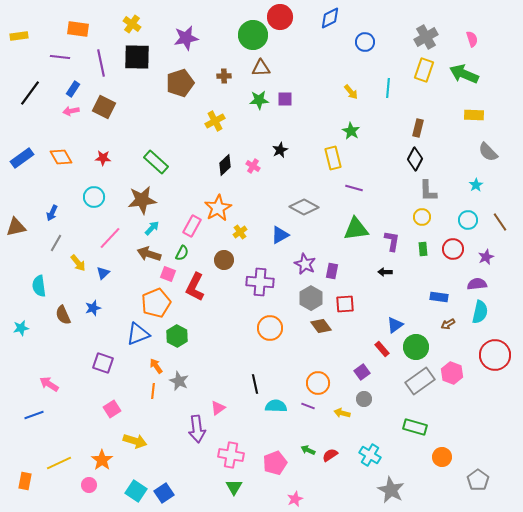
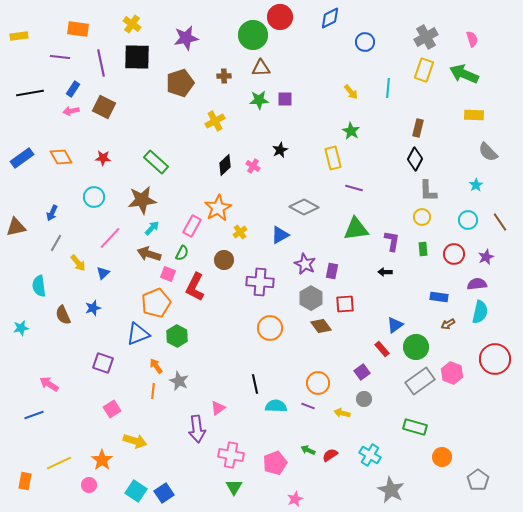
black line at (30, 93): rotated 44 degrees clockwise
red circle at (453, 249): moved 1 px right, 5 px down
red circle at (495, 355): moved 4 px down
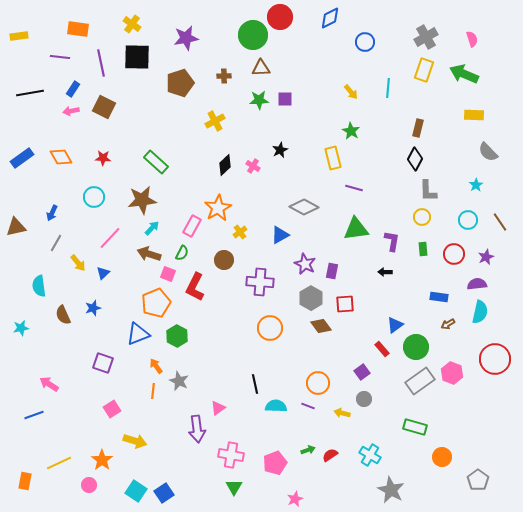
green arrow at (308, 450): rotated 136 degrees clockwise
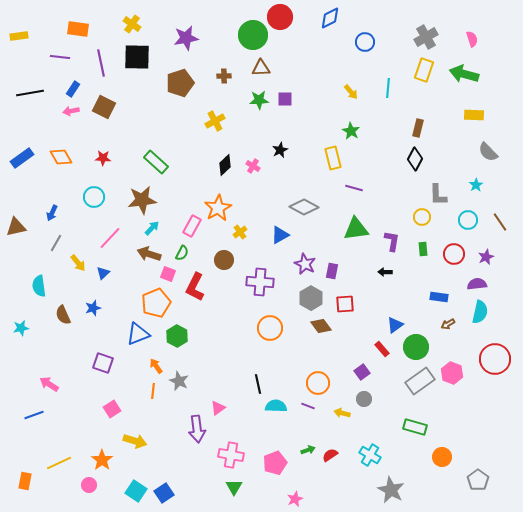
green arrow at (464, 74): rotated 8 degrees counterclockwise
gray L-shape at (428, 191): moved 10 px right, 4 px down
black line at (255, 384): moved 3 px right
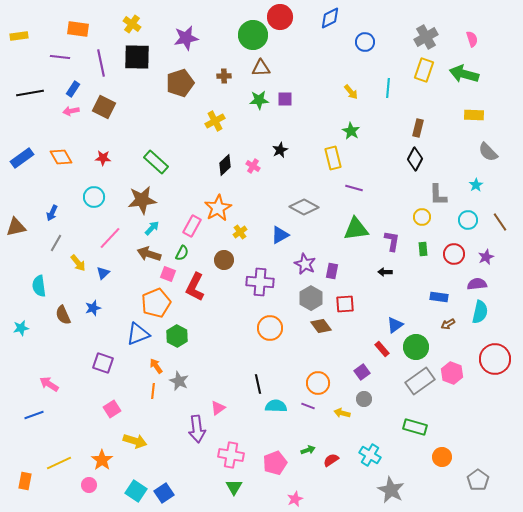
red semicircle at (330, 455): moved 1 px right, 5 px down
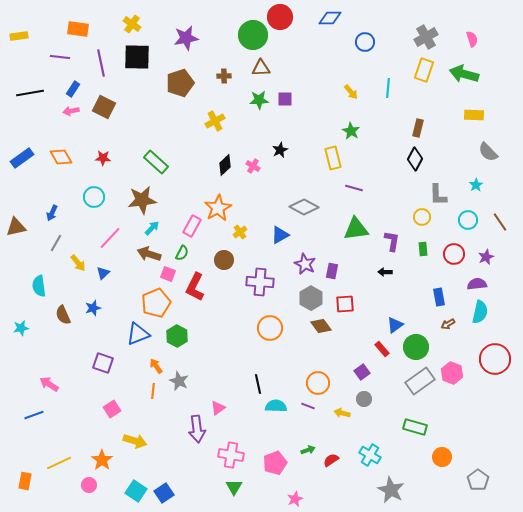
blue diamond at (330, 18): rotated 25 degrees clockwise
blue rectangle at (439, 297): rotated 72 degrees clockwise
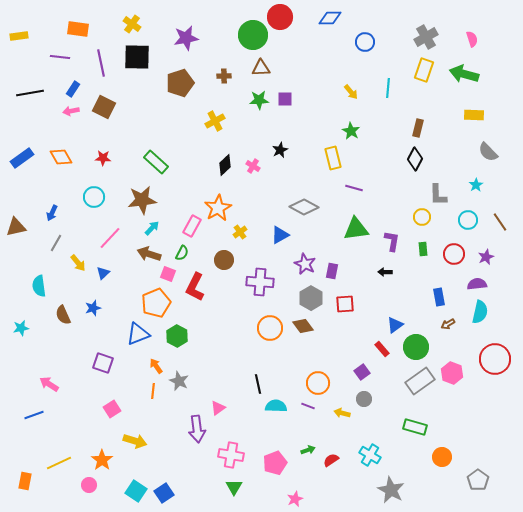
brown diamond at (321, 326): moved 18 px left
